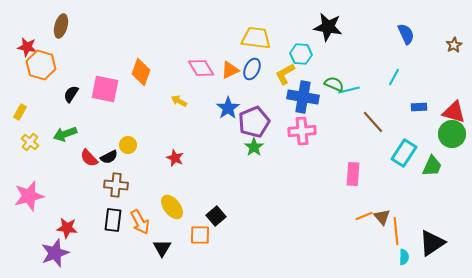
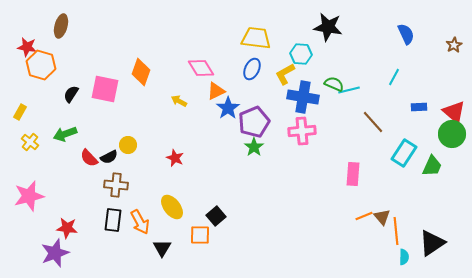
orange triangle at (230, 70): moved 14 px left, 21 px down
red triangle at (454, 112): rotated 25 degrees clockwise
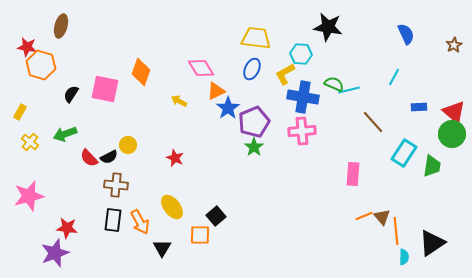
green trapezoid at (432, 166): rotated 15 degrees counterclockwise
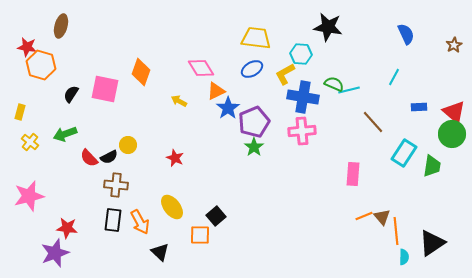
blue ellipse at (252, 69): rotated 35 degrees clockwise
yellow rectangle at (20, 112): rotated 14 degrees counterclockwise
black triangle at (162, 248): moved 2 px left, 4 px down; rotated 18 degrees counterclockwise
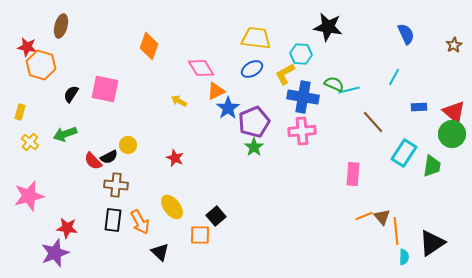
orange diamond at (141, 72): moved 8 px right, 26 px up
red semicircle at (89, 158): moved 4 px right, 3 px down
